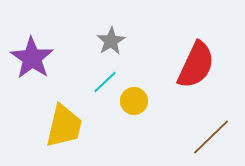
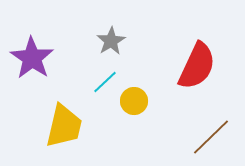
red semicircle: moved 1 px right, 1 px down
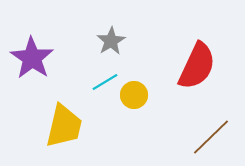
cyan line: rotated 12 degrees clockwise
yellow circle: moved 6 px up
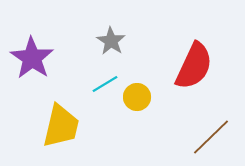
gray star: rotated 8 degrees counterclockwise
red semicircle: moved 3 px left
cyan line: moved 2 px down
yellow circle: moved 3 px right, 2 px down
yellow trapezoid: moved 3 px left
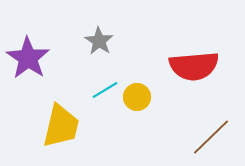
gray star: moved 12 px left
purple star: moved 4 px left
red semicircle: rotated 60 degrees clockwise
cyan line: moved 6 px down
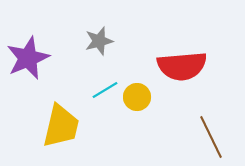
gray star: rotated 24 degrees clockwise
purple star: rotated 15 degrees clockwise
red semicircle: moved 12 px left
brown line: rotated 72 degrees counterclockwise
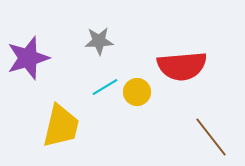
gray star: rotated 12 degrees clockwise
purple star: rotated 6 degrees clockwise
cyan line: moved 3 px up
yellow circle: moved 5 px up
brown line: rotated 12 degrees counterclockwise
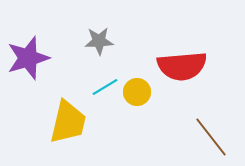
yellow trapezoid: moved 7 px right, 4 px up
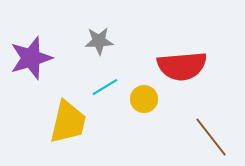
purple star: moved 3 px right
yellow circle: moved 7 px right, 7 px down
